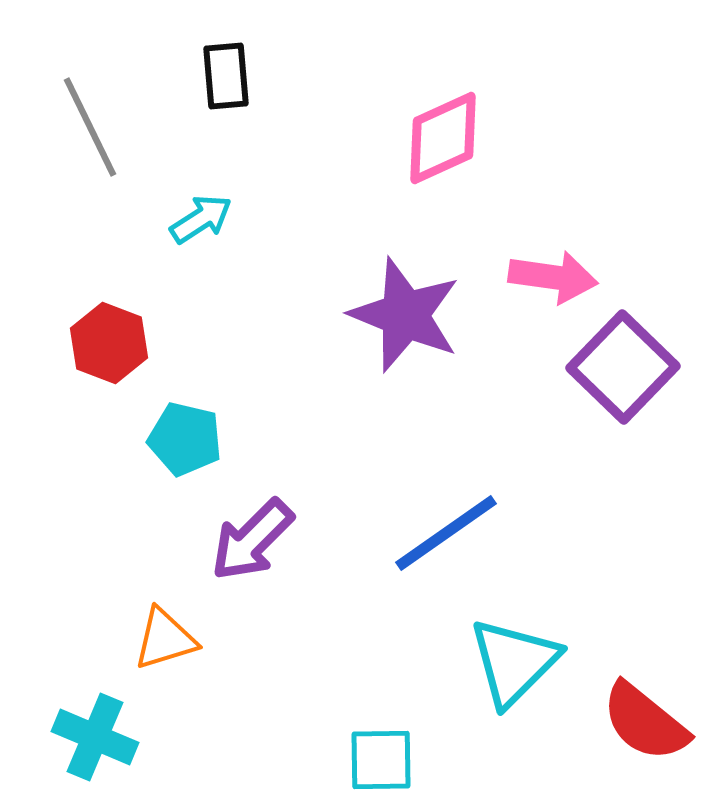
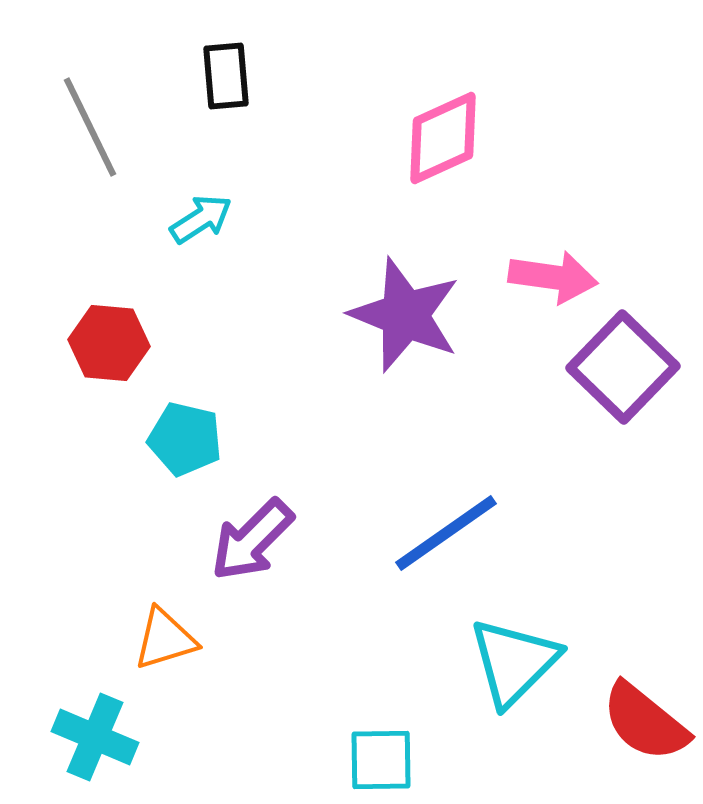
red hexagon: rotated 16 degrees counterclockwise
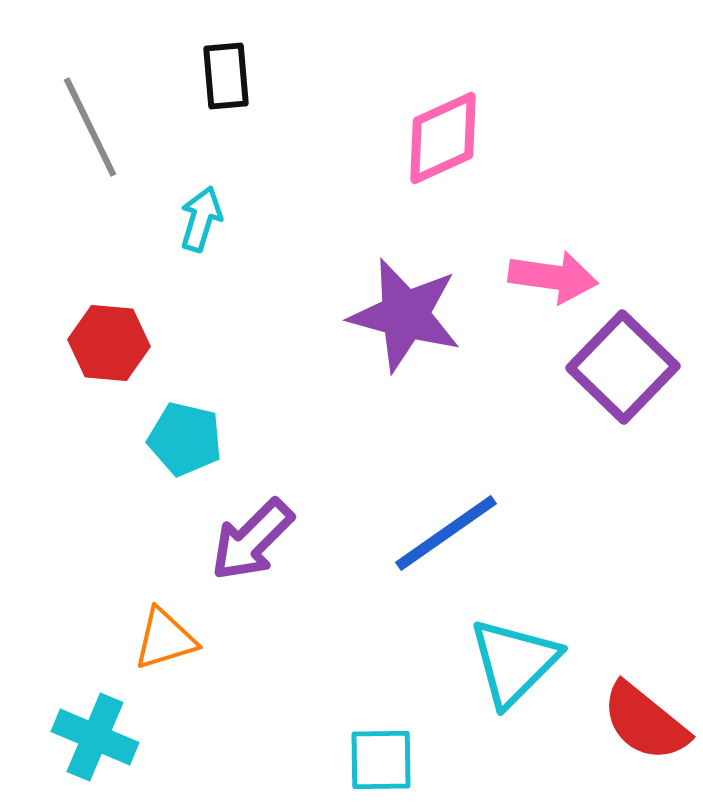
cyan arrow: rotated 40 degrees counterclockwise
purple star: rotated 7 degrees counterclockwise
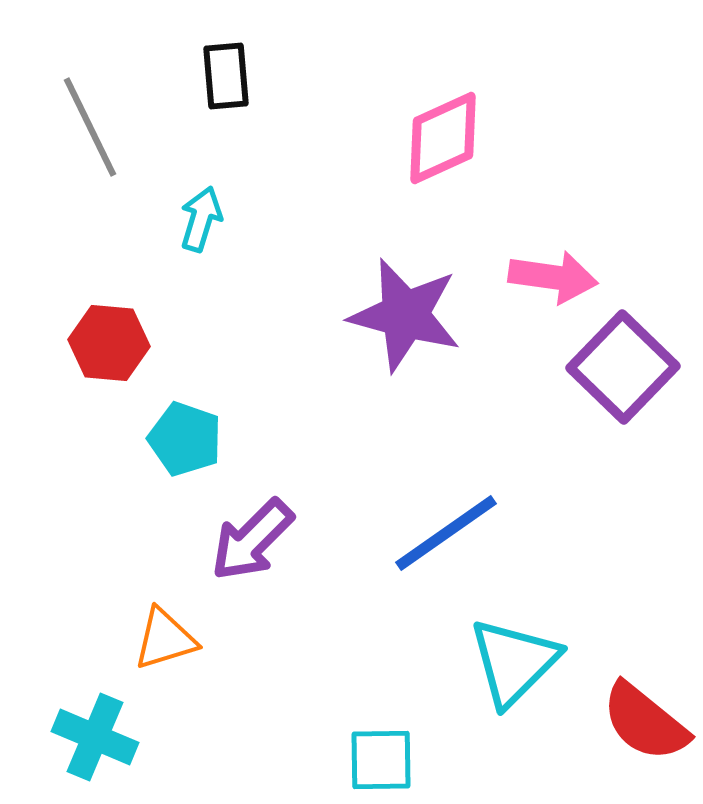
cyan pentagon: rotated 6 degrees clockwise
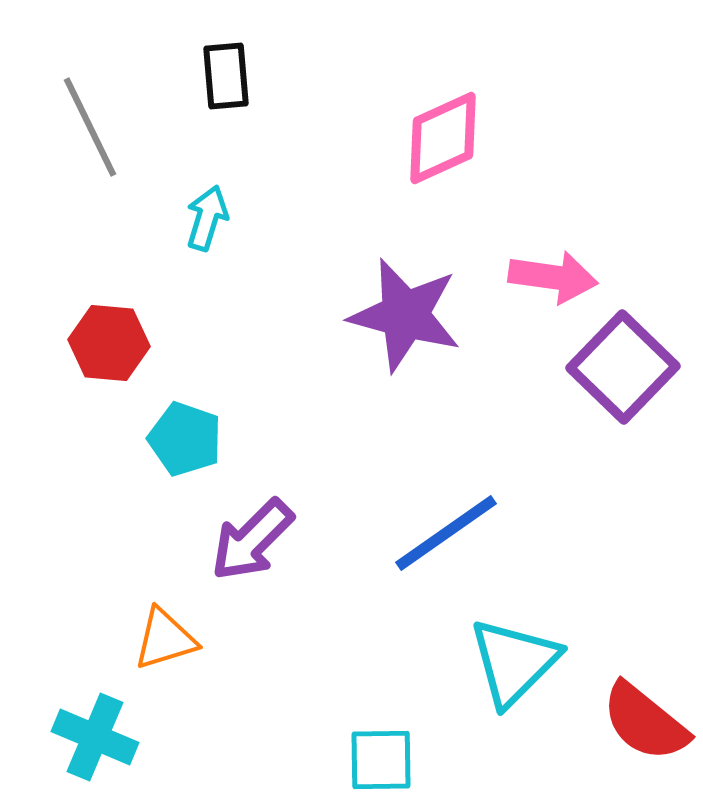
cyan arrow: moved 6 px right, 1 px up
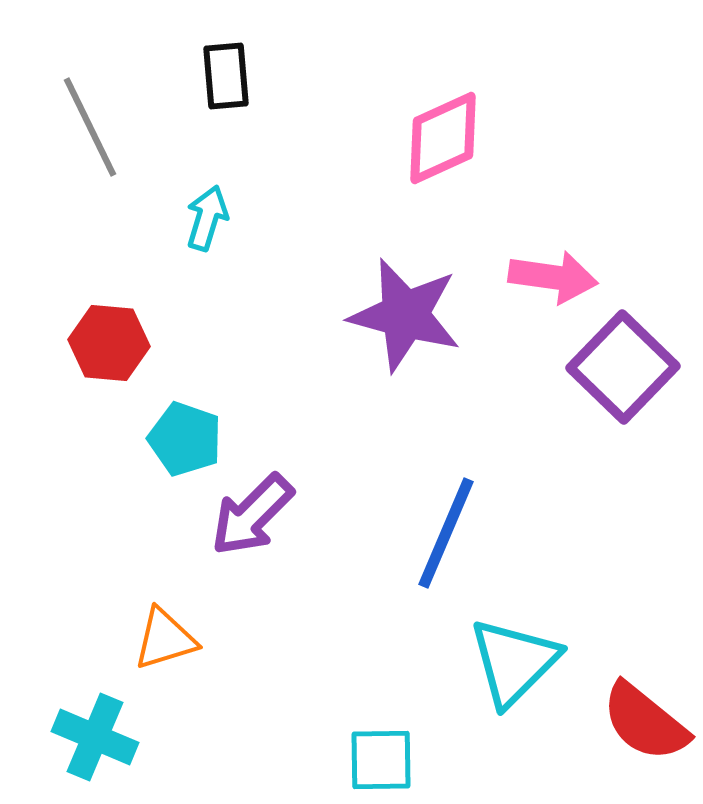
blue line: rotated 32 degrees counterclockwise
purple arrow: moved 25 px up
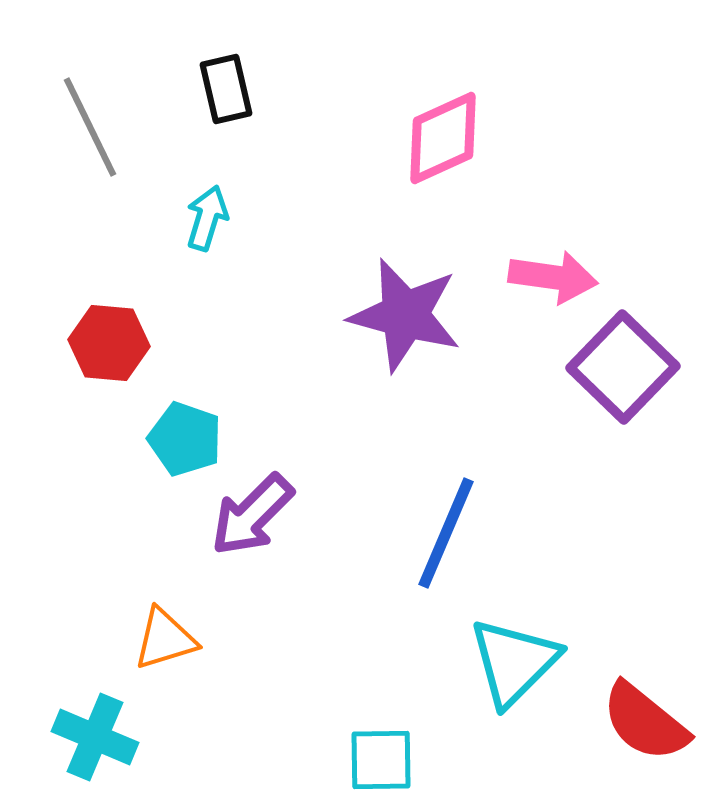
black rectangle: moved 13 px down; rotated 8 degrees counterclockwise
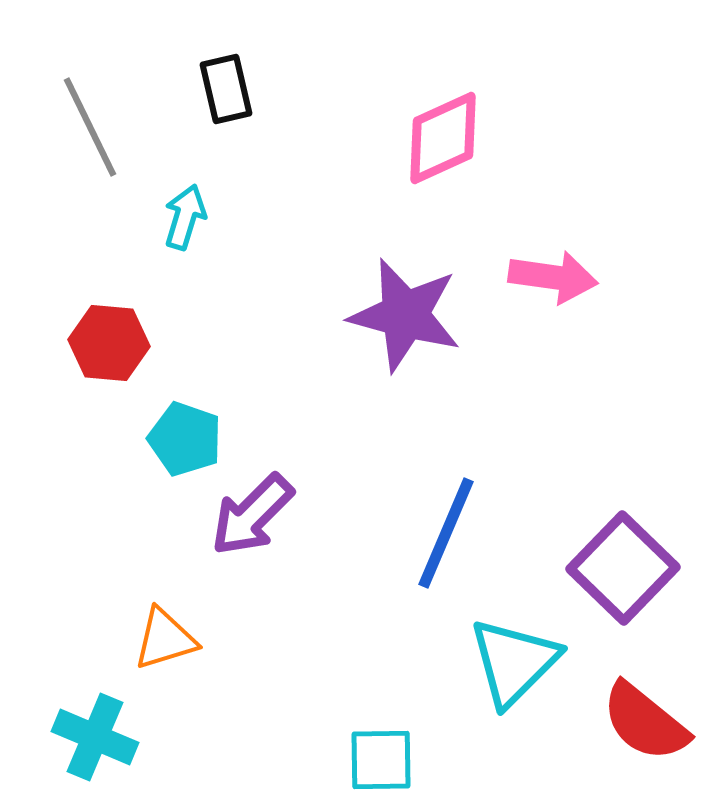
cyan arrow: moved 22 px left, 1 px up
purple square: moved 201 px down
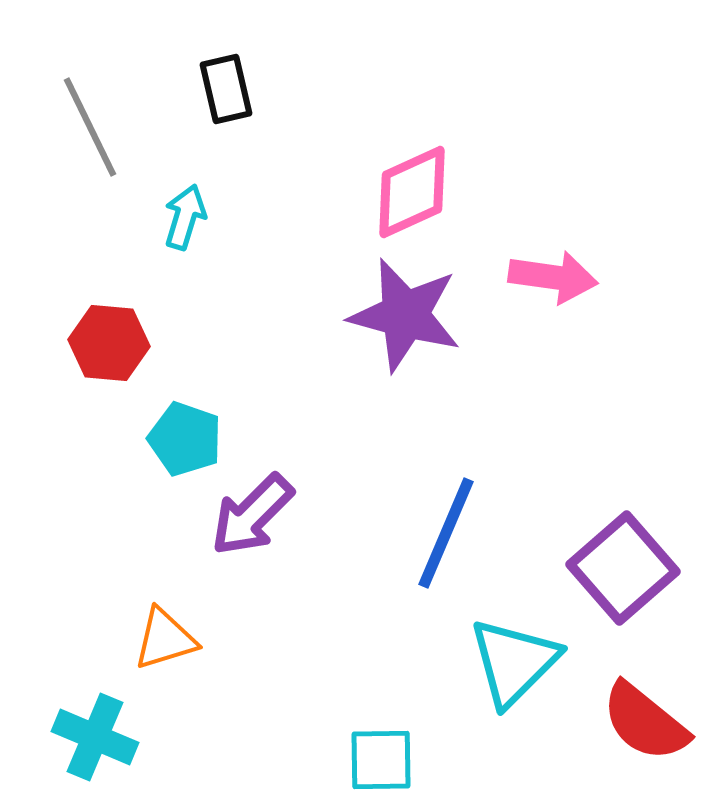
pink diamond: moved 31 px left, 54 px down
purple square: rotated 5 degrees clockwise
